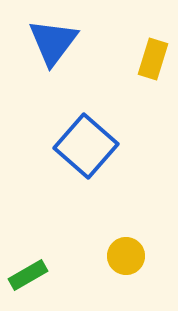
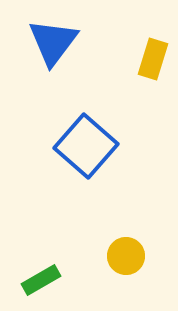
green rectangle: moved 13 px right, 5 px down
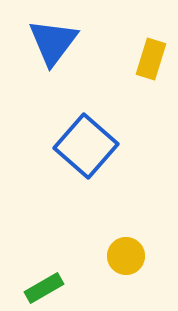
yellow rectangle: moved 2 px left
green rectangle: moved 3 px right, 8 px down
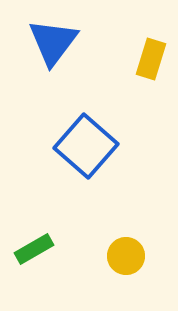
green rectangle: moved 10 px left, 39 px up
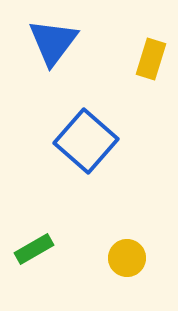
blue square: moved 5 px up
yellow circle: moved 1 px right, 2 px down
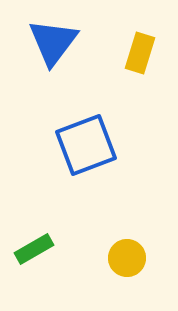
yellow rectangle: moved 11 px left, 6 px up
blue square: moved 4 px down; rotated 28 degrees clockwise
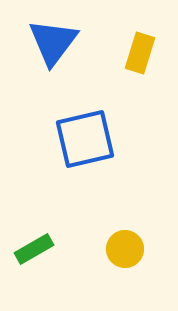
blue square: moved 1 px left, 6 px up; rotated 8 degrees clockwise
yellow circle: moved 2 px left, 9 px up
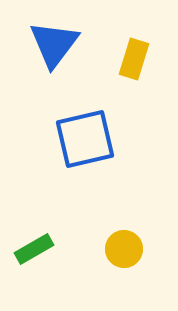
blue triangle: moved 1 px right, 2 px down
yellow rectangle: moved 6 px left, 6 px down
yellow circle: moved 1 px left
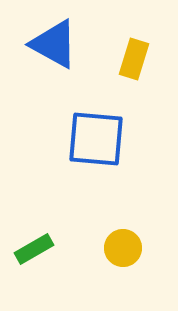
blue triangle: rotated 38 degrees counterclockwise
blue square: moved 11 px right; rotated 18 degrees clockwise
yellow circle: moved 1 px left, 1 px up
